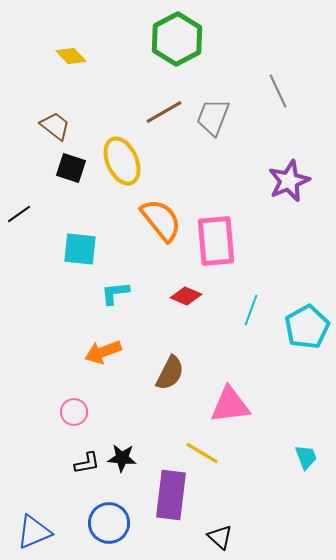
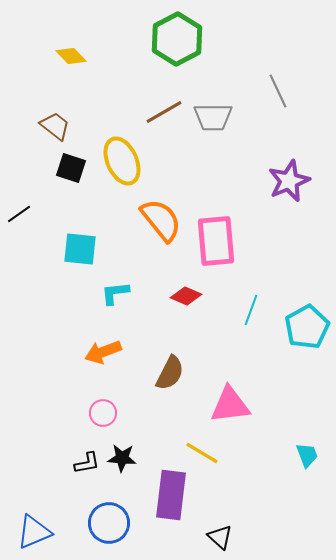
gray trapezoid: rotated 111 degrees counterclockwise
pink circle: moved 29 px right, 1 px down
cyan trapezoid: moved 1 px right, 2 px up
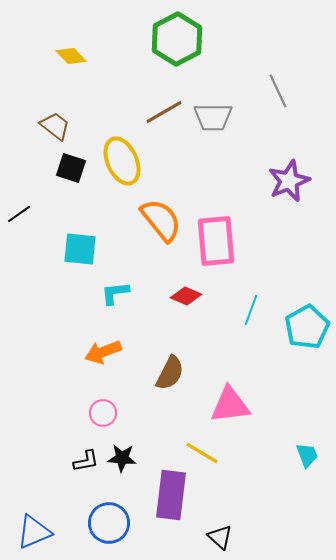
black L-shape: moved 1 px left, 2 px up
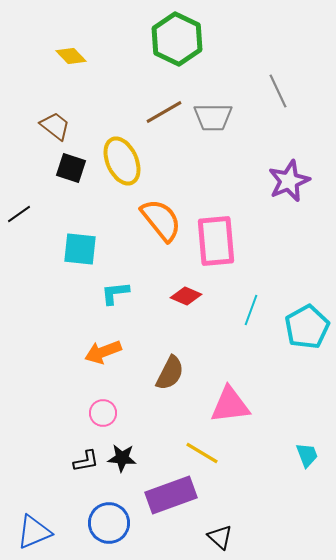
green hexagon: rotated 6 degrees counterclockwise
purple rectangle: rotated 63 degrees clockwise
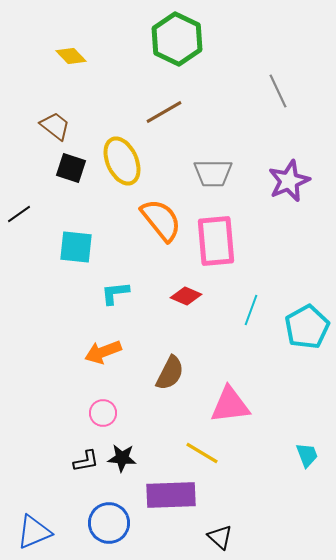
gray trapezoid: moved 56 px down
cyan square: moved 4 px left, 2 px up
purple rectangle: rotated 18 degrees clockwise
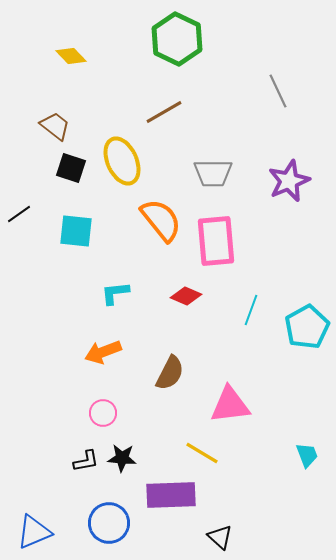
cyan square: moved 16 px up
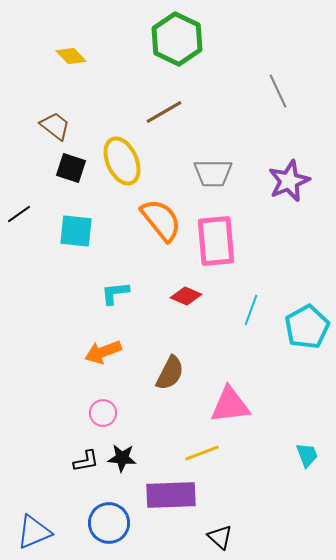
yellow line: rotated 52 degrees counterclockwise
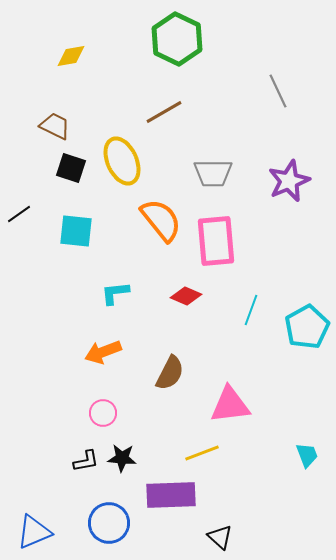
yellow diamond: rotated 56 degrees counterclockwise
brown trapezoid: rotated 12 degrees counterclockwise
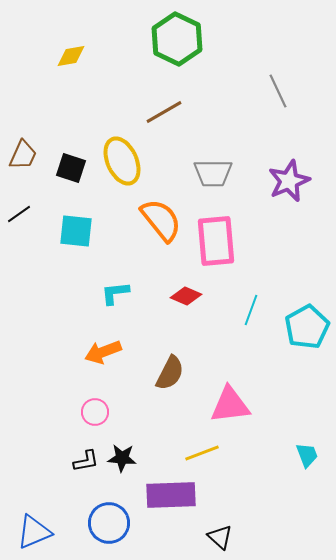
brown trapezoid: moved 32 px left, 29 px down; rotated 88 degrees clockwise
pink circle: moved 8 px left, 1 px up
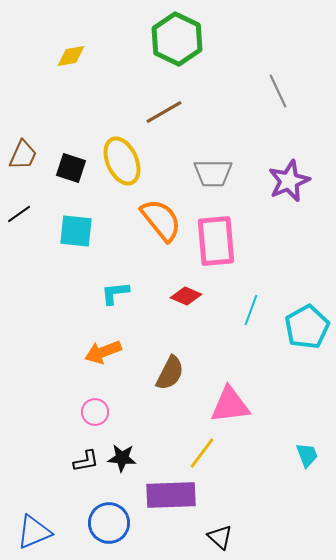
yellow line: rotated 32 degrees counterclockwise
